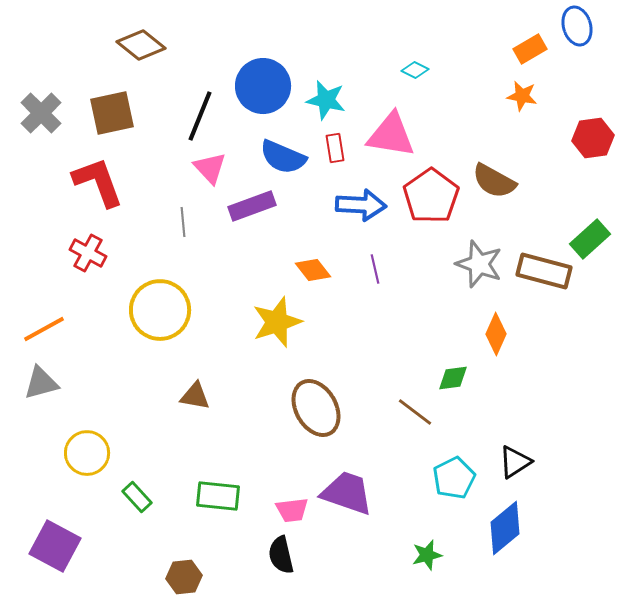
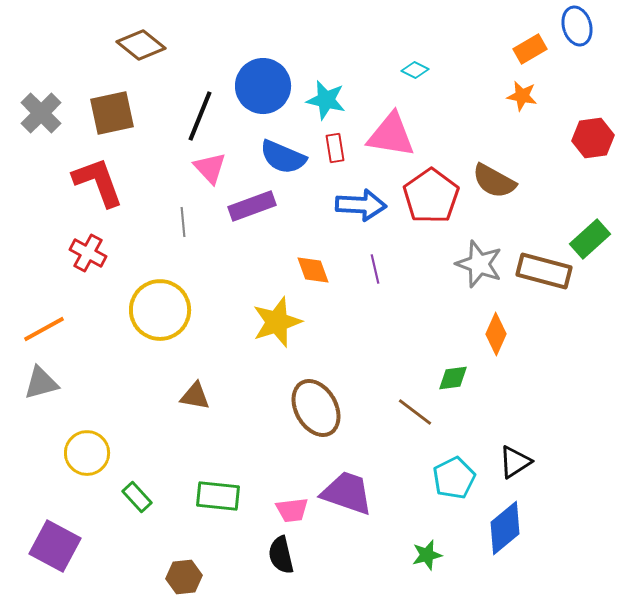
orange diamond at (313, 270): rotated 18 degrees clockwise
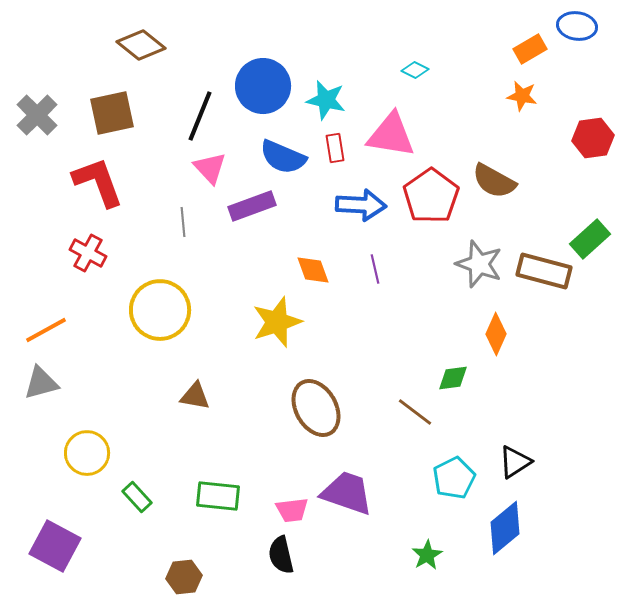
blue ellipse at (577, 26): rotated 66 degrees counterclockwise
gray cross at (41, 113): moved 4 px left, 2 px down
orange line at (44, 329): moved 2 px right, 1 px down
green star at (427, 555): rotated 16 degrees counterclockwise
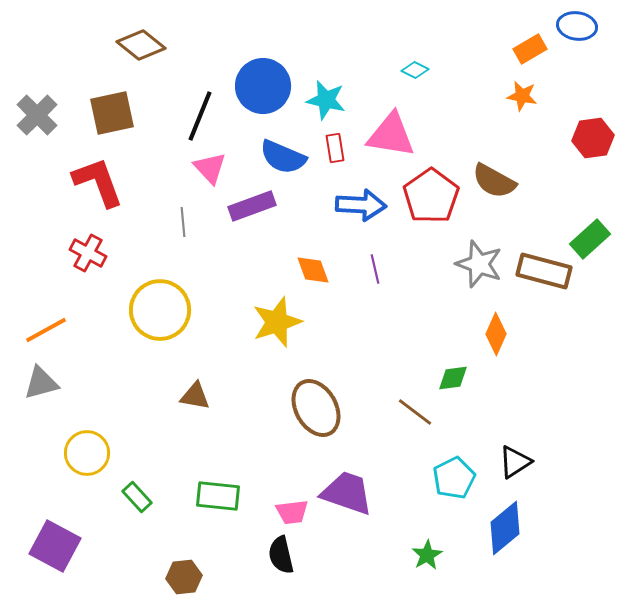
pink trapezoid at (292, 510): moved 2 px down
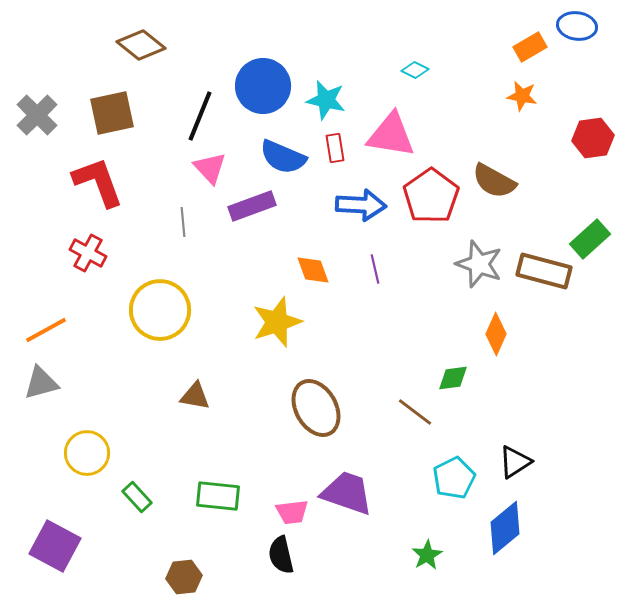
orange rectangle at (530, 49): moved 2 px up
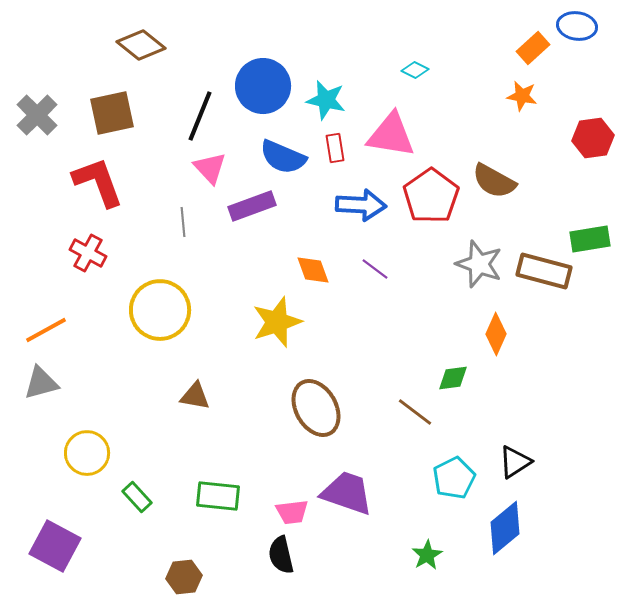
orange rectangle at (530, 47): moved 3 px right, 1 px down; rotated 12 degrees counterclockwise
green rectangle at (590, 239): rotated 33 degrees clockwise
purple line at (375, 269): rotated 40 degrees counterclockwise
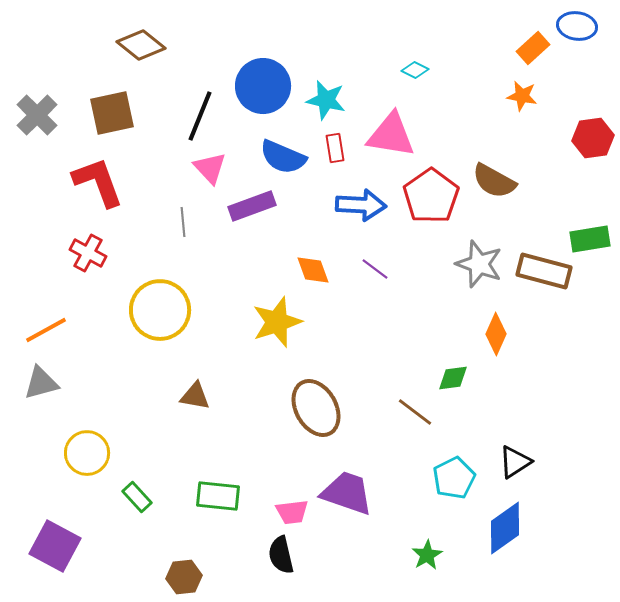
blue diamond at (505, 528): rotated 4 degrees clockwise
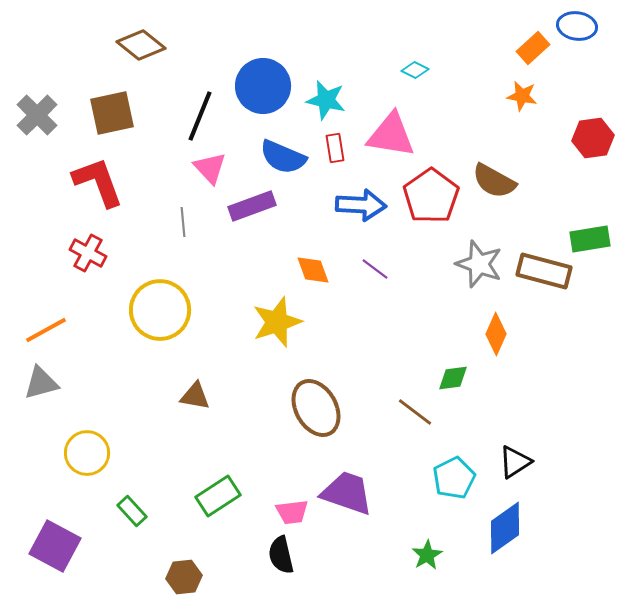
green rectangle at (218, 496): rotated 39 degrees counterclockwise
green rectangle at (137, 497): moved 5 px left, 14 px down
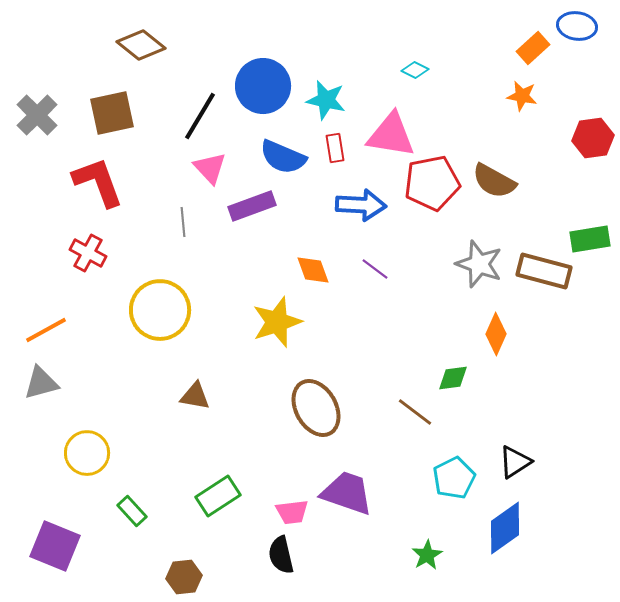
black line at (200, 116): rotated 9 degrees clockwise
red pentagon at (431, 196): moved 1 px right, 13 px up; rotated 24 degrees clockwise
purple square at (55, 546): rotated 6 degrees counterclockwise
